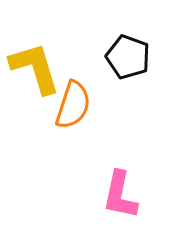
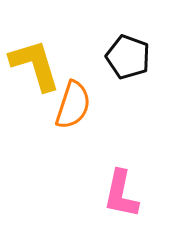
yellow L-shape: moved 3 px up
pink L-shape: moved 1 px right, 1 px up
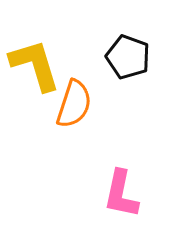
orange semicircle: moved 1 px right, 1 px up
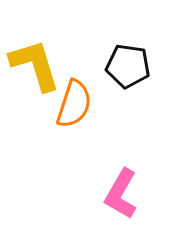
black pentagon: moved 9 px down; rotated 12 degrees counterclockwise
pink L-shape: rotated 18 degrees clockwise
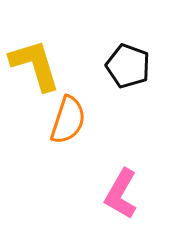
black pentagon: rotated 12 degrees clockwise
orange semicircle: moved 6 px left, 16 px down
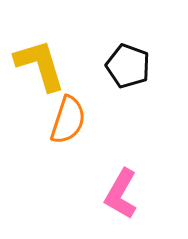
yellow L-shape: moved 5 px right
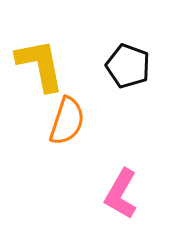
yellow L-shape: rotated 6 degrees clockwise
orange semicircle: moved 1 px left, 1 px down
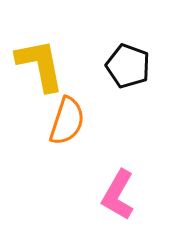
pink L-shape: moved 3 px left, 1 px down
